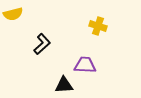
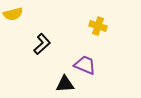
purple trapezoid: rotated 20 degrees clockwise
black triangle: moved 1 px right, 1 px up
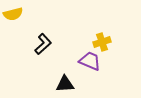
yellow cross: moved 4 px right, 16 px down; rotated 36 degrees counterclockwise
black L-shape: moved 1 px right
purple trapezoid: moved 5 px right, 4 px up
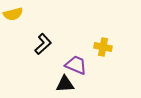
yellow cross: moved 1 px right, 5 px down; rotated 30 degrees clockwise
purple trapezoid: moved 14 px left, 4 px down
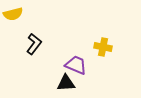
black L-shape: moved 9 px left; rotated 10 degrees counterclockwise
black triangle: moved 1 px right, 1 px up
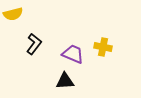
purple trapezoid: moved 3 px left, 11 px up
black triangle: moved 1 px left, 2 px up
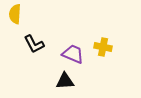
yellow semicircle: moved 2 px right; rotated 108 degrees clockwise
black L-shape: rotated 115 degrees clockwise
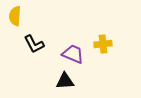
yellow semicircle: moved 2 px down
yellow cross: moved 3 px up; rotated 18 degrees counterclockwise
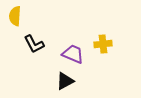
black triangle: rotated 24 degrees counterclockwise
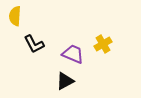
yellow cross: rotated 24 degrees counterclockwise
